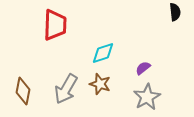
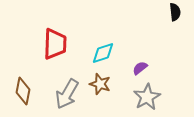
red trapezoid: moved 19 px down
purple semicircle: moved 3 px left
gray arrow: moved 1 px right, 5 px down
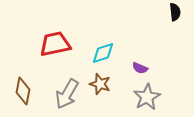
red trapezoid: rotated 104 degrees counterclockwise
purple semicircle: rotated 119 degrees counterclockwise
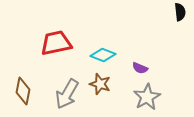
black semicircle: moved 5 px right
red trapezoid: moved 1 px right, 1 px up
cyan diamond: moved 2 px down; rotated 40 degrees clockwise
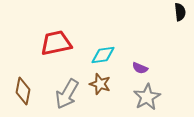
cyan diamond: rotated 30 degrees counterclockwise
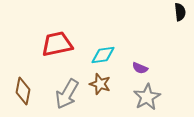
red trapezoid: moved 1 px right, 1 px down
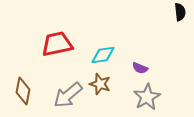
gray arrow: moved 1 px right, 1 px down; rotated 20 degrees clockwise
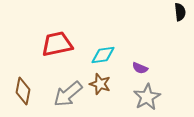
gray arrow: moved 1 px up
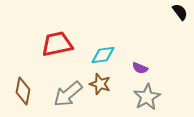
black semicircle: rotated 30 degrees counterclockwise
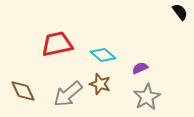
cyan diamond: rotated 50 degrees clockwise
purple semicircle: rotated 133 degrees clockwise
brown diamond: rotated 36 degrees counterclockwise
